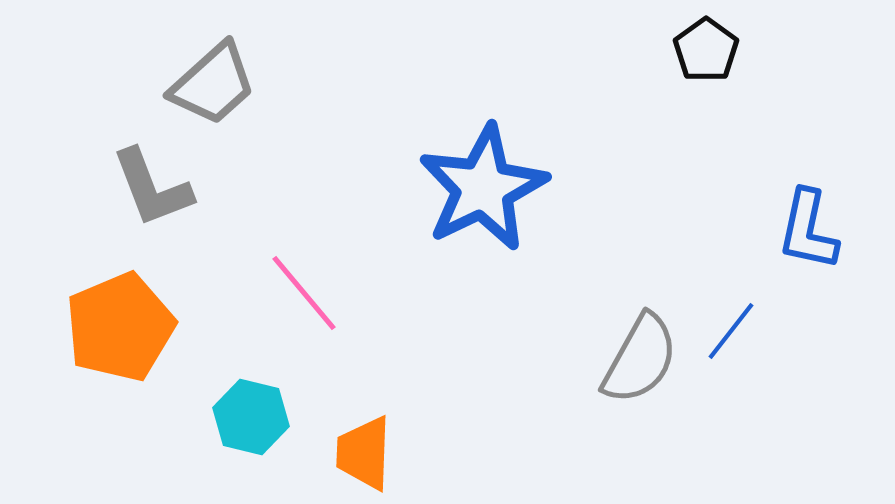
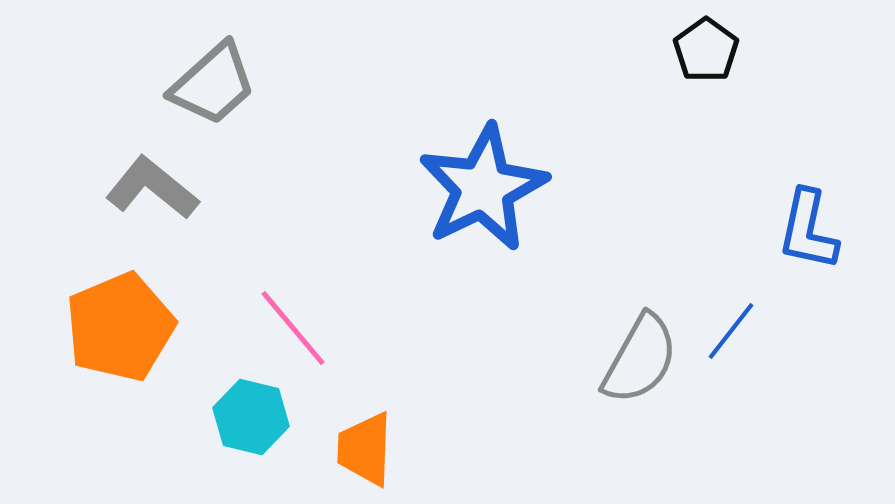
gray L-shape: rotated 150 degrees clockwise
pink line: moved 11 px left, 35 px down
orange trapezoid: moved 1 px right, 4 px up
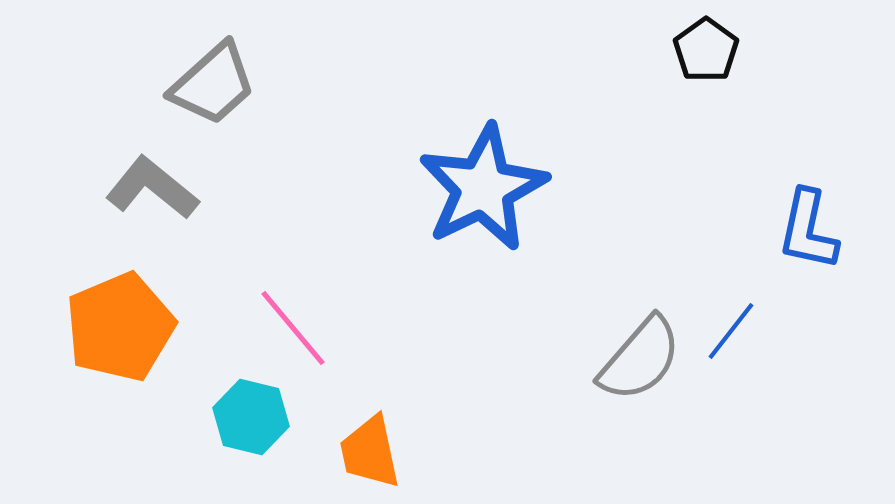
gray semicircle: rotated 12 degrees clockwise
orange trapezoid: moved 5 px right, 3 px down; rotated 14 degrees counterclockwise
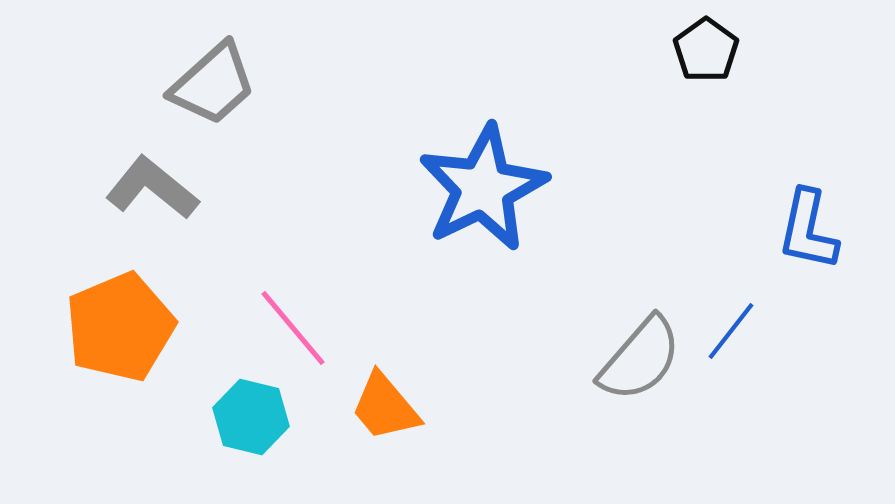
orange trapezoid: moved 15 px right, 45 px up; rotated 28 degrees counterclockwise
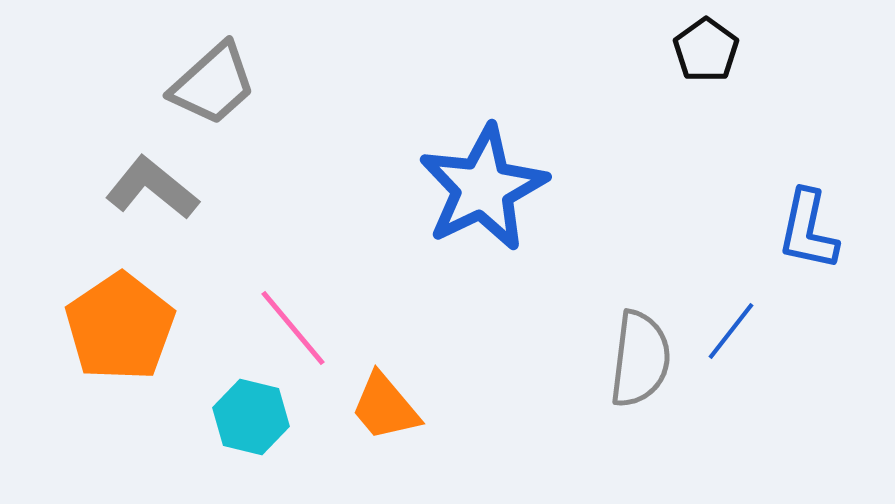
orange pentagon: rotated 11 degrees counterclockwise
gray semicircle: rotated 34 degrees counterclockwise
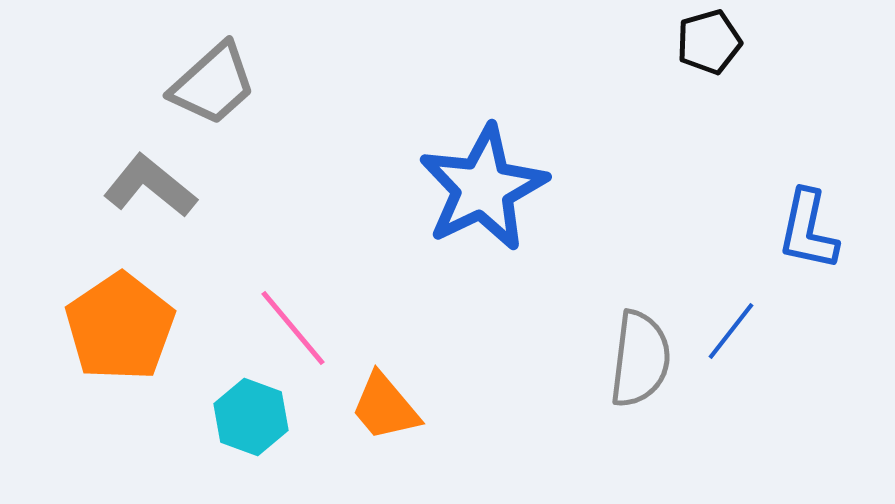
black pentagon: moved 3 px right, 8 px up; rotated 20 degrees clockwise
gray L-shape: moved 2 px left, 2 px up
cyan hexagon: rotated 6 degrees clockwise
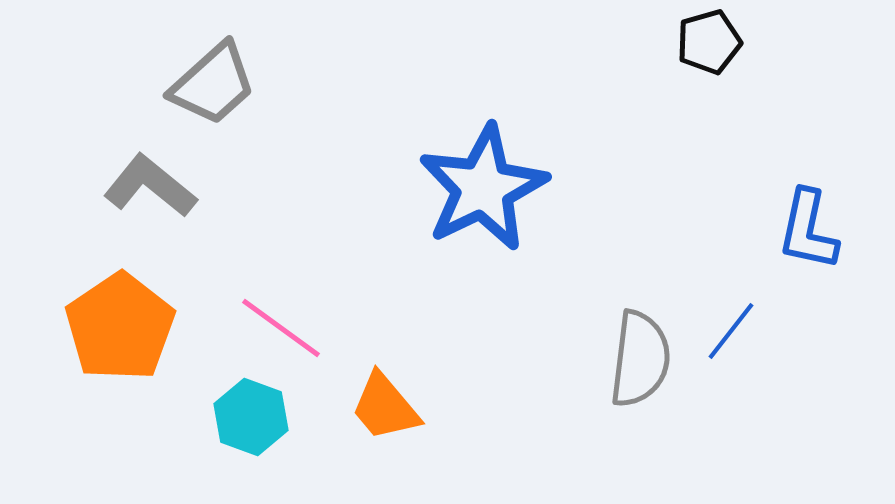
pink line: moved 12 px left; rotated 14 degrees counterclockwise
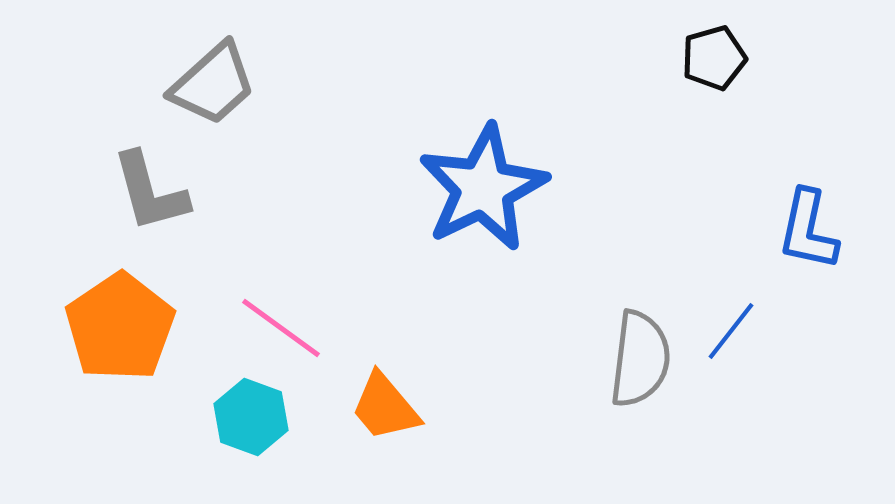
black pentagon: moved 5 px right, 16 px down
gray L-shape: moved 6 px down; rotated 144 degrees counterclockwise
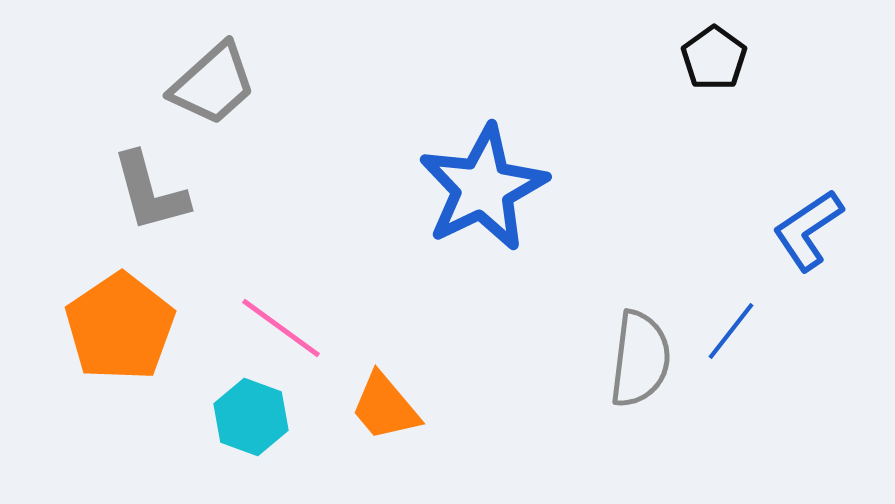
black pentagon: rotated 20 degrees counterclockwise
blue L-shape: rotated 44 degrees clockwise
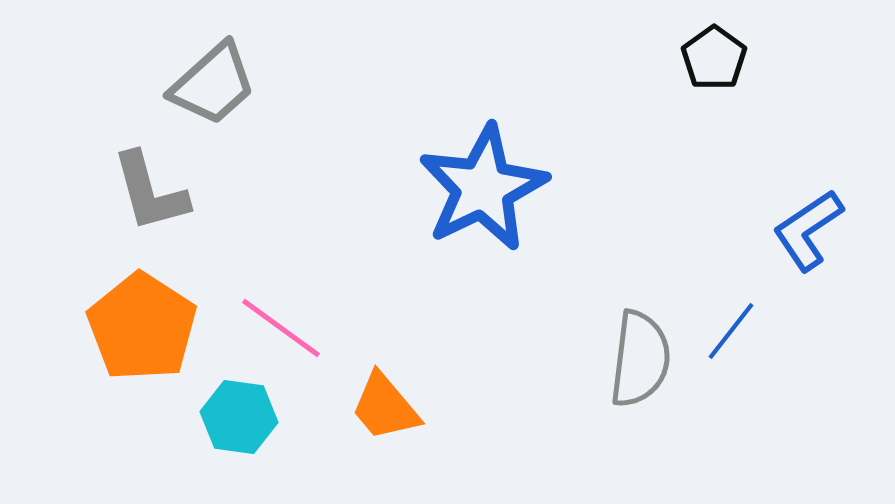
orange pentagon: moved 22 px right; rotated 5 degrees counterclockwise
cyan hexagon: moved 12 px left; rotated 12 degrees counterclockwise
